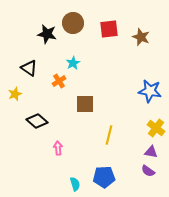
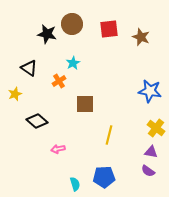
brown circle: moved 1 px left, 1 px down
pink arrow: moved 1 px down; rotated 96 degrees counterclockwise
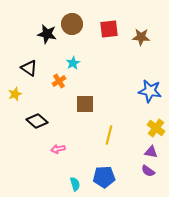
brown star: rotated 18 degrees counterclockwise
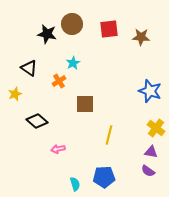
blue star: rotated 10 degrees clockwise
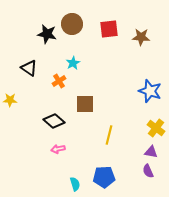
yellow star: moved 5 px left, 6 px down; rotated 24 degrees clockwise
black diamond: moved 17 px right
purple semicircle: rotated 32 degrees clockwise
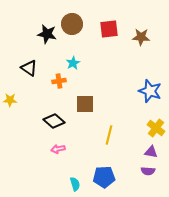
orange cross: rotated 24 degrees clockwise
purple semicircle: rotated 64 degrees counterclockwise
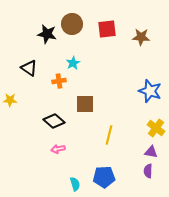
red square: moved 2 px left
purple semicircle: rotated 88 degrees clockwise
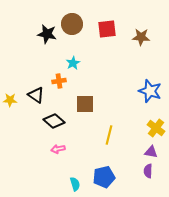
black triangle: moved 7 px right, 27 px down
blue pentagon: rotated 10 degrees counterclockwise
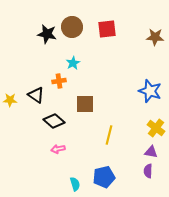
brown circle: moved 3 px down
brown star: moved 14 px right
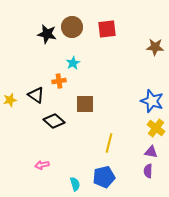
brown star: moved 10 px down
blue star: moved 2 px right, 10 px down
yellow star: rotated 16 degrees counterclockwise
yellow line: moved 8 px down
pink arrow: moved 16 px left, 16 px down
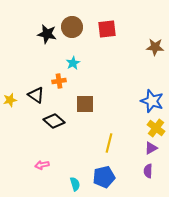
purple triangle: moved 4 px up; rotated 40 degrees counterclockwise
